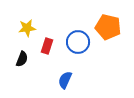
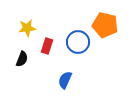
orange pentagon: moved 3 px left, 2 px up
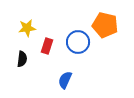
black semicircle: rotated 14 degrees counterclockwise
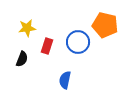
black semicircle: rotated 14 degrees clockwise
blue semicircle: rotated 12 degrees counterclockwise
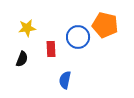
blue circle: moved 5 px up
red rectangle: moved 4 px right, 3 px down; rotated 21 degrees counterclockwise
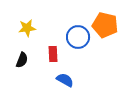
red rectangle: moved 2 px right, 5 px down
black semicircle: moved 1 px down
blue semicircle: rotated 108 degrees clockwise
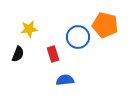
yellow star: moved 2 px right, 1 px down
red rectangle: rotated 14 degrees counterclockwise
black semicircle: moved 4 px left, 6 px up
blue semicircle: rotated 36 degrees counterclockwise
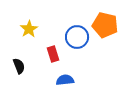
yellow star: rotated 24 degrees counterclockwise
blue circle: moved 1 px left
black semicircle: moved 1 px right, 12 px down; rotated 42 degrees counterclockwise
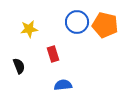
yellow star: rotated 24 degrees clockwise
blue circle: moved 15 px up
blue semicircle: moved 2 px left, 5 px down
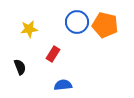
red rectangle: rotated 49 degrees clockwise
black semicircle: moved 1 px right, 1 px down
